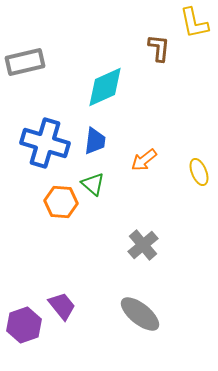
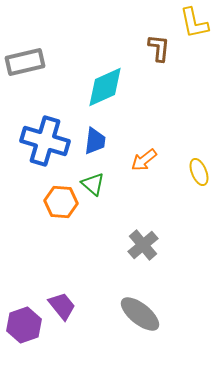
blue cross: moved 2 px up
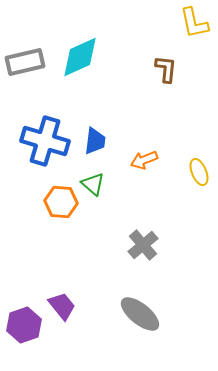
brown L-shape: moved 7 px right, 21 px down
cyan diamond: moved 25 px left, 30 px up
orange arrow: rotated 16 degrees clockwise
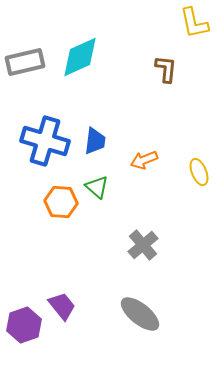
green triangle: moved 4 px right, 3 px down
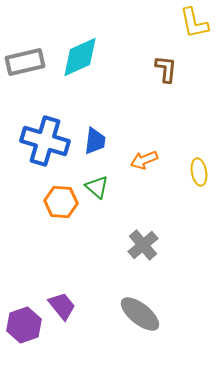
yellow ellipse: rotated 12 degrees clockwise
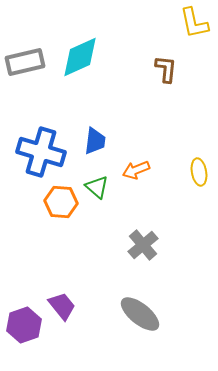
blue cross: moved 4 px left, 11 px down
orange arrow: moved 8 px left, 10 px down
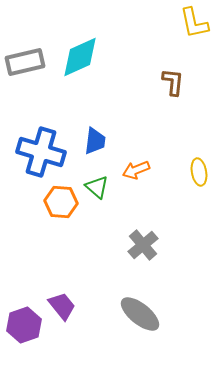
brown L-shape: moved 7 px right, 13 px down
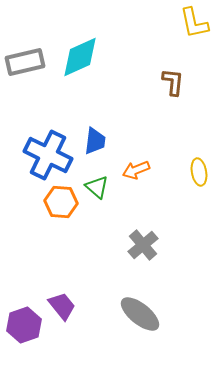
blue cross: moved 7 px right, 3 px down; rotated 9 degrees clockwise
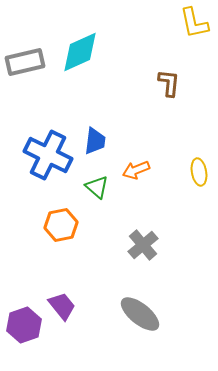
cyan diamond: moved 5 px up
brown L-shape: moved 4 px left, 1 px down
orange hexagon: moved 23 px down; rotated 16 degrees counterclockwise
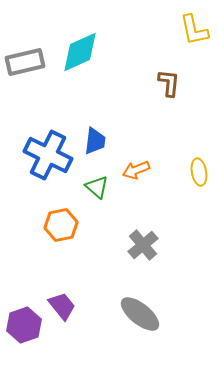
yellow L-shape: moved 7 px down
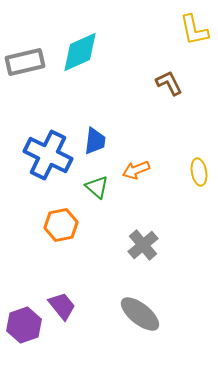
brown L-shape: rotated 32 degrees counterclockwise
